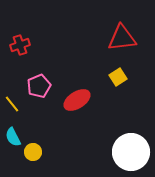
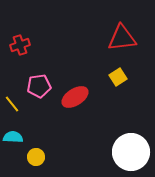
pink pentagon: rotated 15 degrees clockwise
red ellipse: moved 2 px left, 3 px up
cyan semicircle: rotated 120 degrees clockwise
yellow circle: moved 3 px right, 5 px down
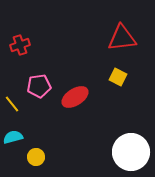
yellow square: rotated 30 degrees counterclockwise
cyan semicircle: rotated 18 degrees counterclockwise
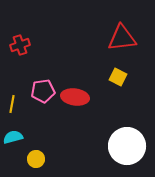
pink pentagon: moved 4 px right, 5 px down
red ellipse: rotated 40 degrees clockwise
yellow line: rotated 48 degrees clockwise
white circle: moved 4 px left, 6 px up
yellow circle: moved 2 px down
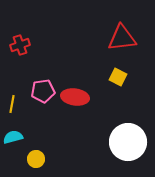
white circle: moved 1 px right, 4 px up
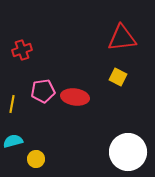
red cross: moved 2 px right, 5 px down
cyan semicircle: moved 4 px down
white circle: moved 10 px down
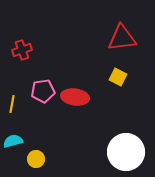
white circle: moved 2 px left
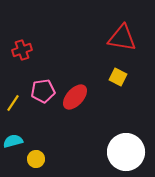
red triangle: rotated 16 degrees clockwise
red ellipse: rotated 56 degrees counterclockwise
yellow line: moved 1 px right, 1 px up; rotated 24 degrees clockwise
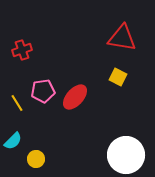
yellow line: moved 4 px right; rotated 66 degrees counterclockwise
cyan semicircle: rotated 150 degrees clockwise
white circle: moved 3 px down
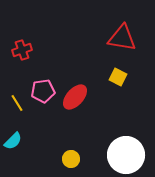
yellow circle: moved 35 px right
